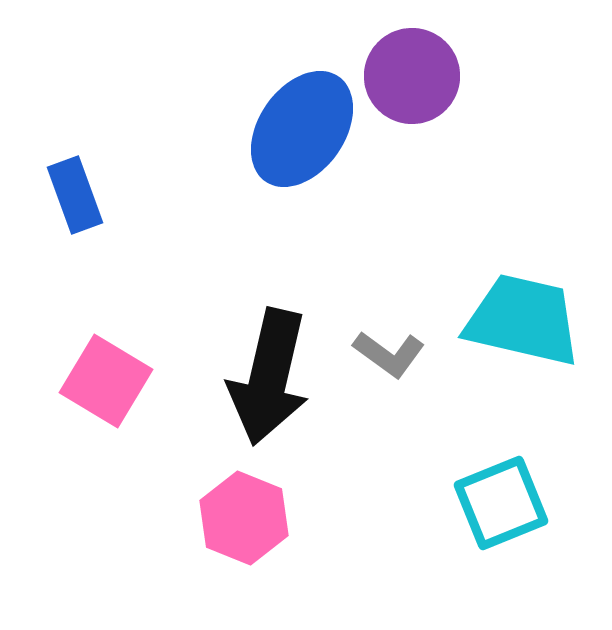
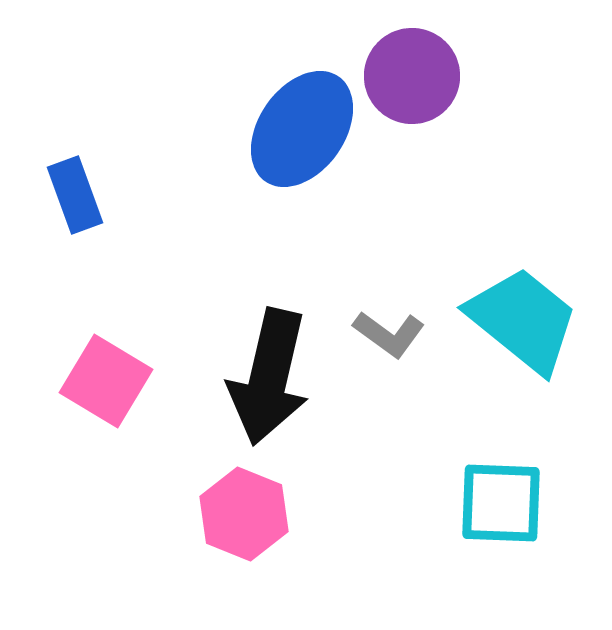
cyan trapezoid: rotated 26 degrees clockwise
gray L-shape: moved 20 px up
cyan square: rotated 24 degrees clockwise
pink hexagon: moved 4 px up
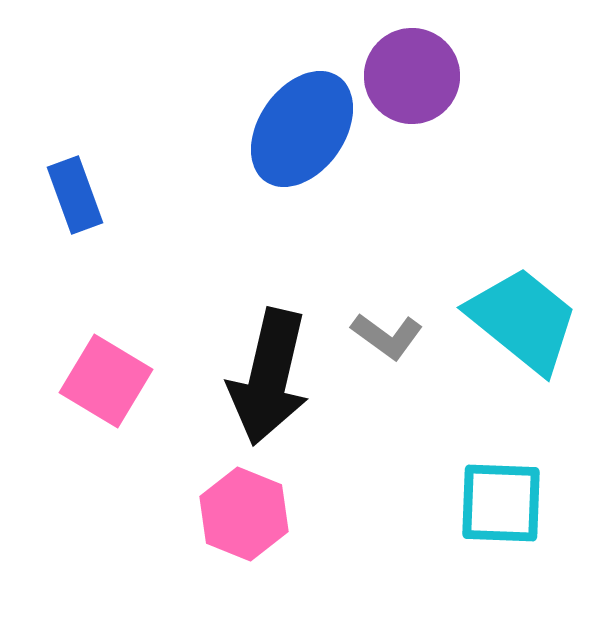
gray L-shape: moved 2 px left, 2 px down
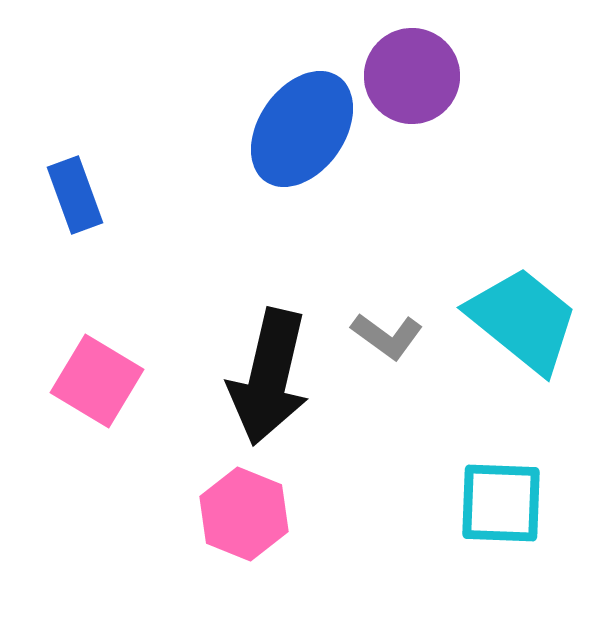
pink square: moved 9 px left
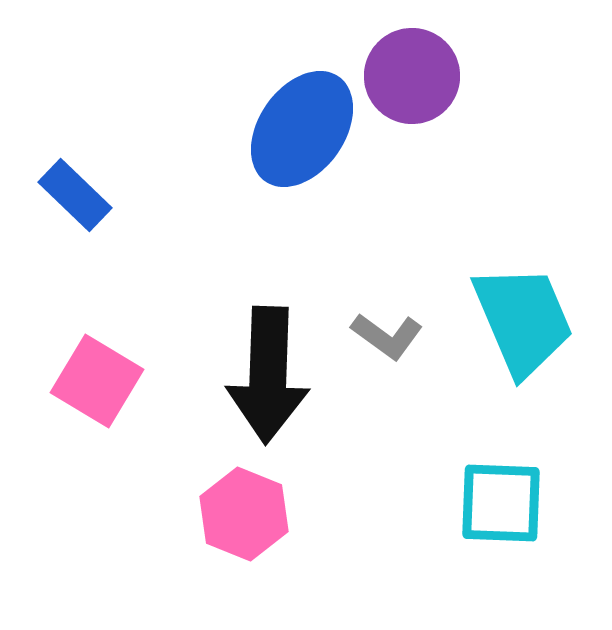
blue rectangle: rotated 26 degrees counterclockwise
cyan trapezoid: rotated 28 degrees clockwise
black arrow: moved 1 px left, 2 px up; rotated 11 degrees counterclockwise
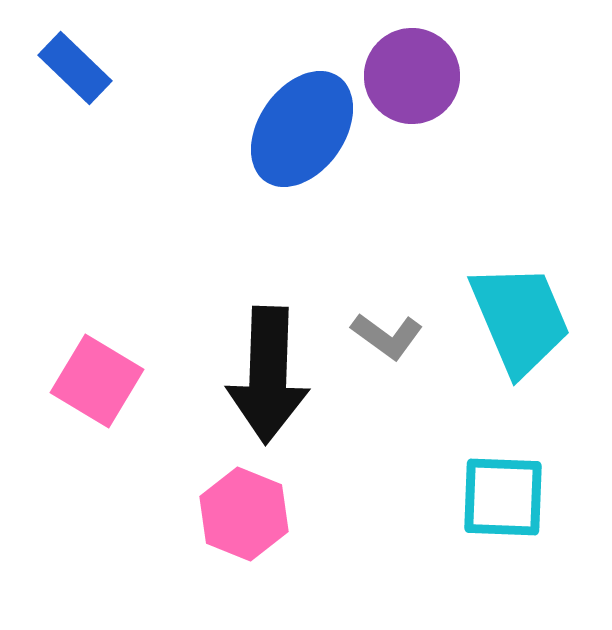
blue rectangle: moved 127 px up
cyan trapezoid: moved 3 px left, 1 px up
cyan square: moved 2 px right, 6 px up
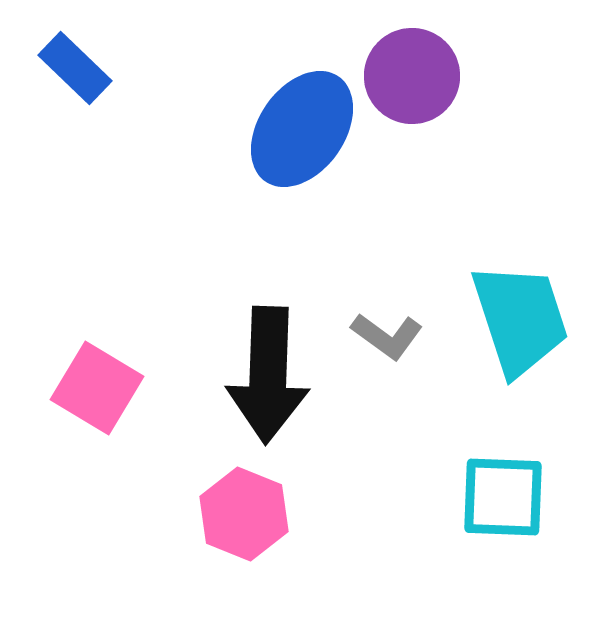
cyan trapezoid: rotated 5 degrees clockwise
pink square: moved 7 px down
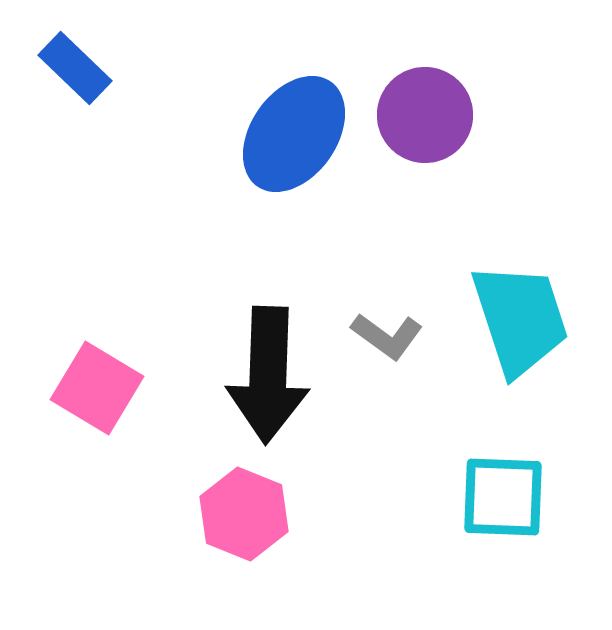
purple circle: moved 13 px right, 39 px down
blue ellipse: moved 8 px left, 5 px down
